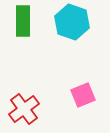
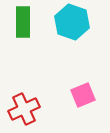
green rectangle: moved 1 px down
red cross: rotated 12 degrees clockwise
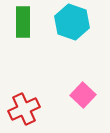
pink square: rotated 25 degrees counterclockwise
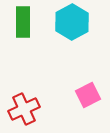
cyan hexagon: rotated 12 degrees clockwise
pink square: moved 5 px right; rotated 20 degrees clockwise
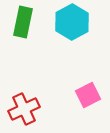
green rectangle: rotated 12 degrees clockwise
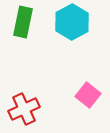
pink square: rotated 25 degrees counterclockwise
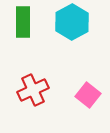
green rectangle: rotated 12 degrees counterclockwise
red cross: moved 9 px right, 19 px up
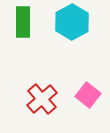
red cross: moved 9 px right, 9 px down; rotated 16 degrees counterclockwise
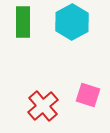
pink square: rotated 20 degrees counterclockwise
red cross: moved 1 px right, 7 px down
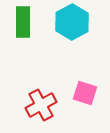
pink square: moved 3 px left, 2 px up
red cross: moved 2 px left, 1 px up; rotated 12 degrees clockwise
